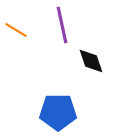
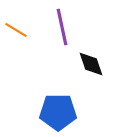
purple line: moved 2 px down
black diamond: moved 3 px down
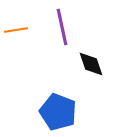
orange line: rotated 40 degrees counterclockwise
blue pentagon: rotated 21 degrees clockwise
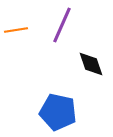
purple line: moved 2 px up; rotated 36 degrees clockwise
blue pentagon: rotated 9 degrees counterclockwise
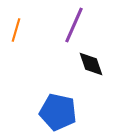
purple line: moved 12 px right
orange line: rotated 65 degrees counterclockwise
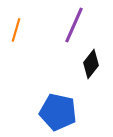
black diamond: rotated 56 degrees clockwise
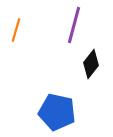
purple line: rotated 9 degrees counterclockwise
blue pentagon: moved 1 px left
